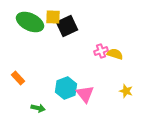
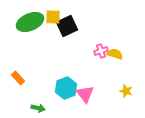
green ellipse: rotated 48 degrees counterclockwise
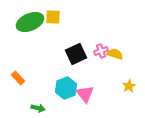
black square: moved 9 px right, 28 px down
yellow star: moved 3 px right, 5 px up; rotated 24 degrees clockwise
